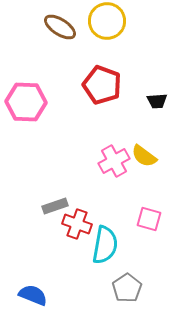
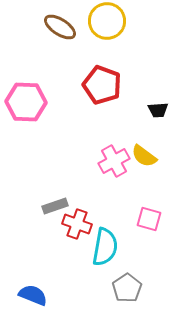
black trapezoid: moved 1 px right, 9 px down
cyan semicircle: moved 2 px down
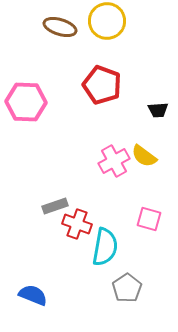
brown ellipse: rotated 16 degrees counterclockwise
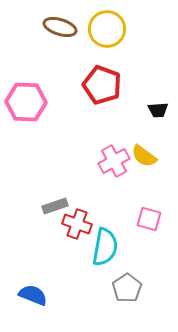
yellow circle: moved 8 px down
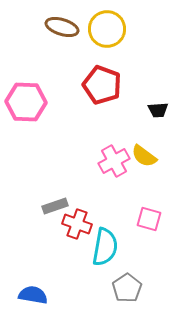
brown ellipse: moved 2 px right
blue semicircle: rotated 12 degrees counterclockwise
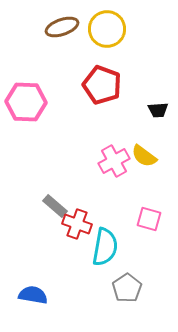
brown ellipse: rotated 36 degrees counterclockwise
gray rectangle: rotated 60 degrees clockwise
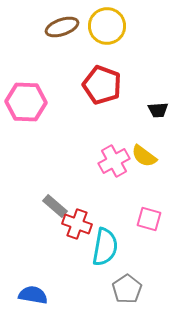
yellow circle: moved 3 px up
gray pentagon: moved 1 px down
